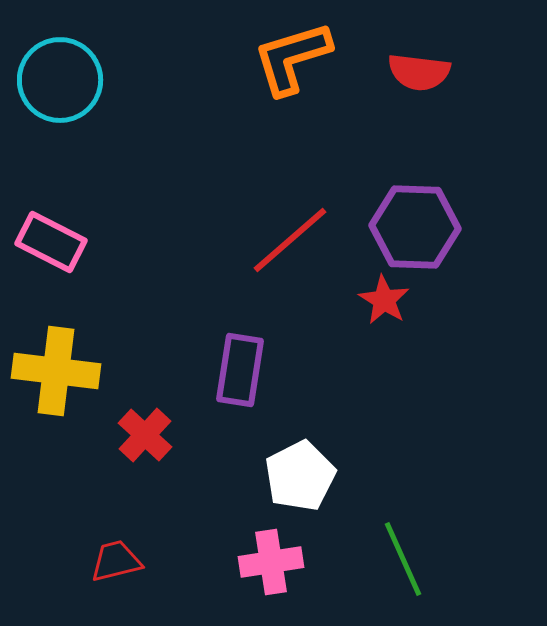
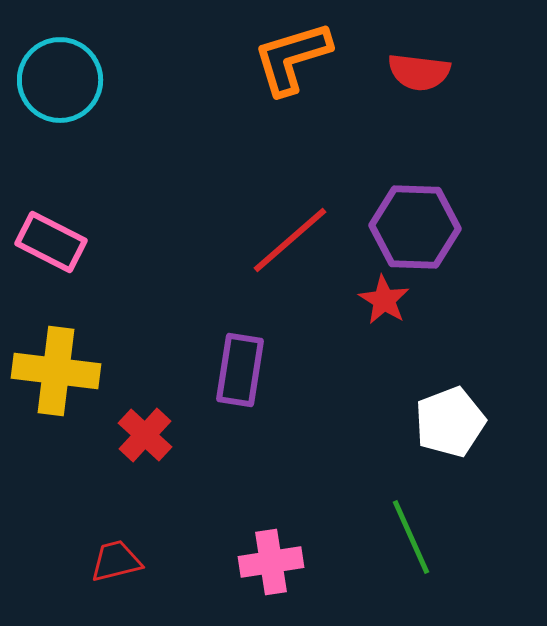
white pentagon: moved 150 px right, 54 px up; rotated 6 degrees clockwise
green line: moved 8 px right, 22 px up
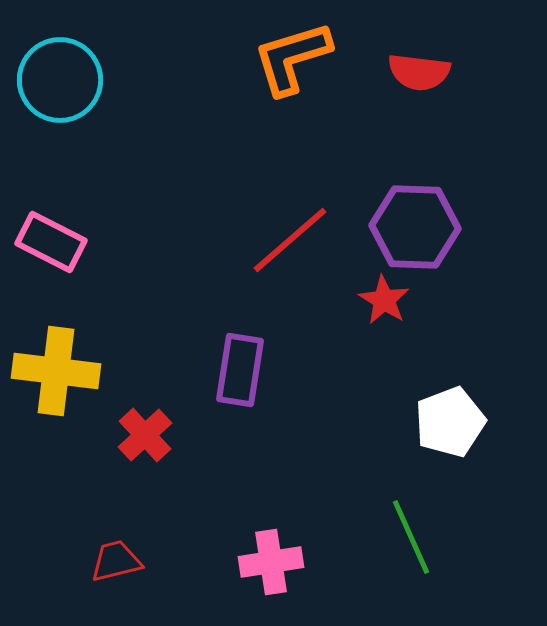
red cross: rotated 4 degrees clockwise
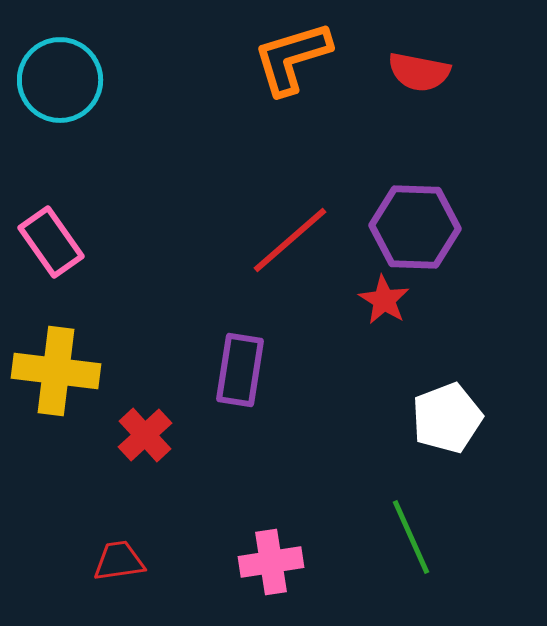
red semicircle: rotated 4 degrees clockwise
pink rectangle: rotated 28 degrees clockwise
white pentagon: moved 3 px left, 4 px up
red trapezoid: moved 3 px right; rotated 6 degrees clockwise
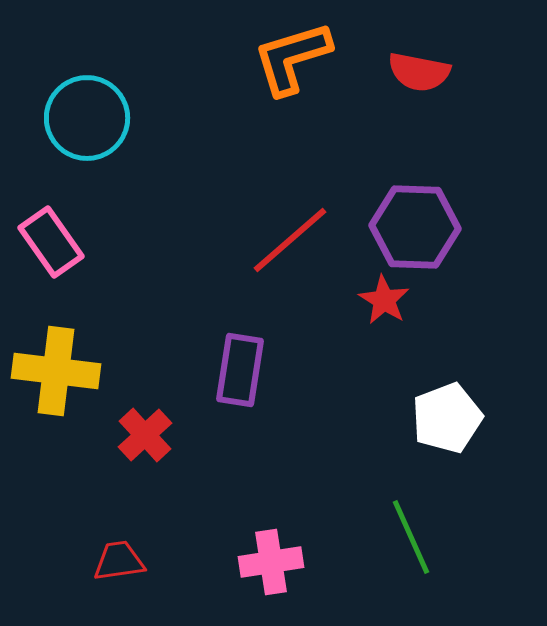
cyan circle: moved 27 px right, 38 px down
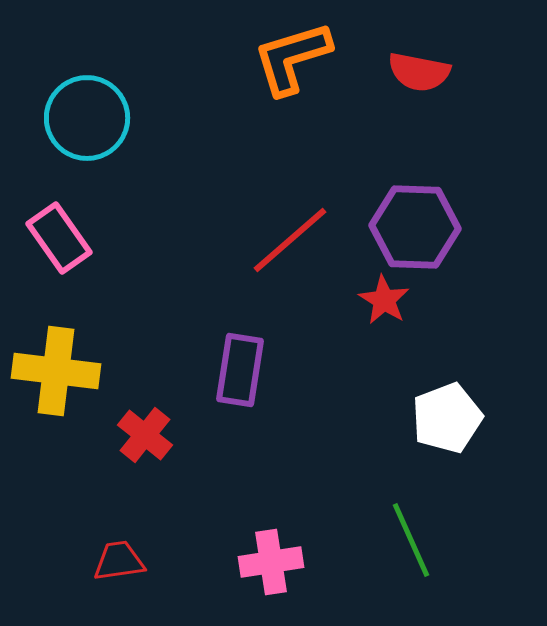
pink rectangle: moved 8 px right, 4 px up
red cross: rotated 8 degrees counterclockwise
green line: moved 3 px down
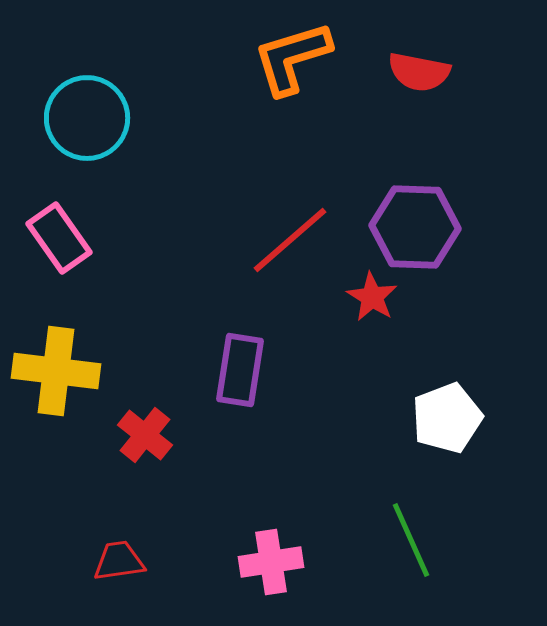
red star: moved 12 px left, 3 px up
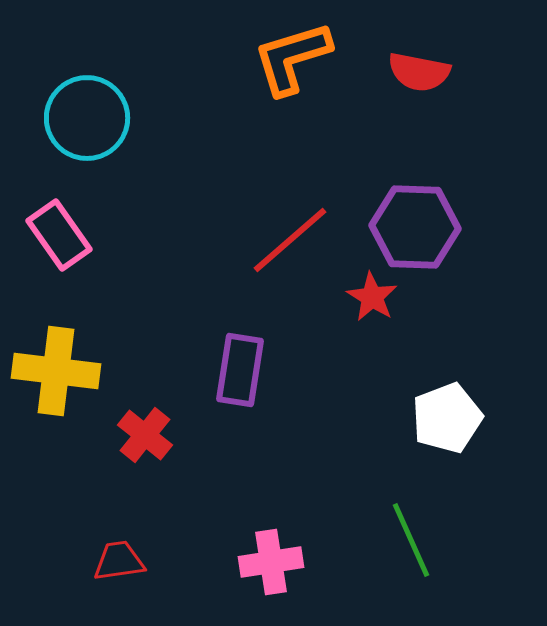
pink rectangle: moved 3 px up
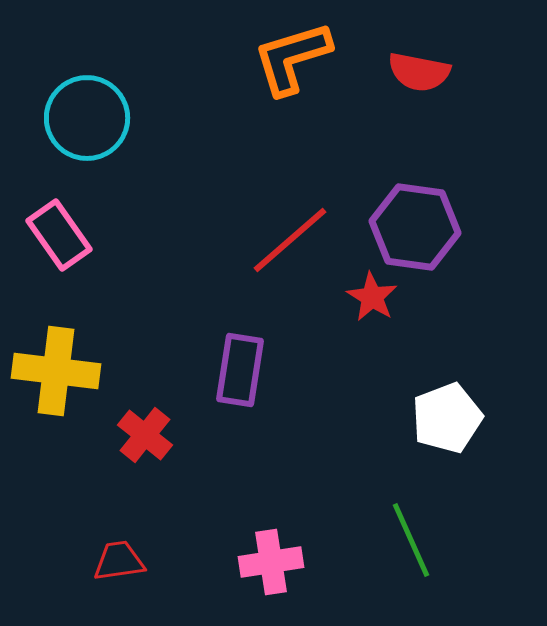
purple hexagon: rotated 6 degrees clockwise
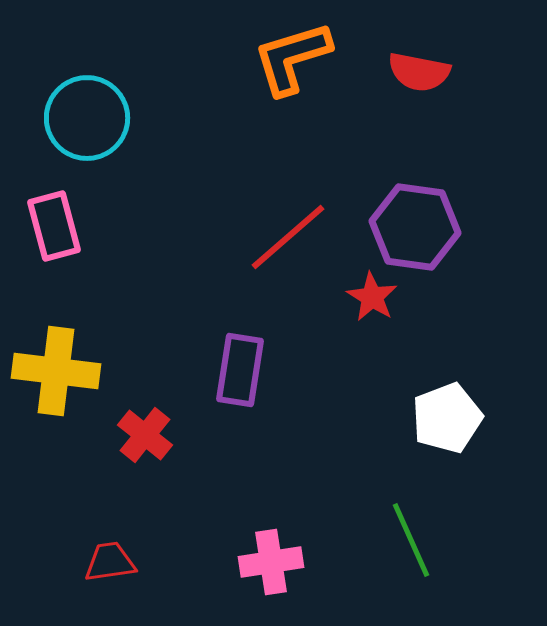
pink rectangle: moved 5 px left, 9 px up; rotated 20 degrees clockwise
red line: moved 2 px left, 3 px up
red trapezoid: moved 9 px left, 1 px down
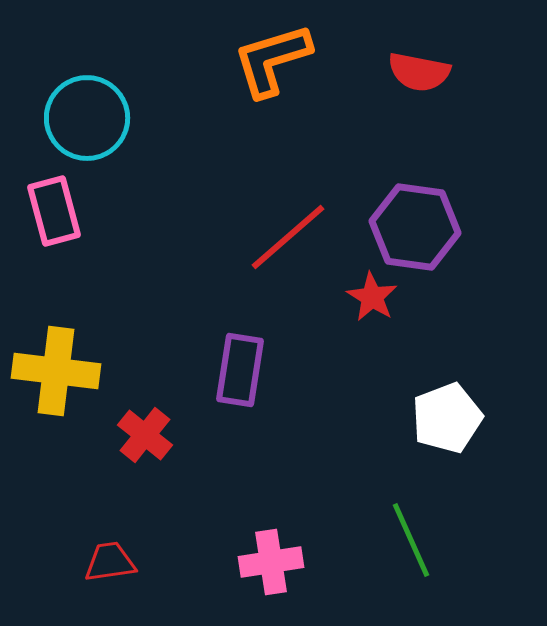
orange L-shape: moved 20 px left, 2 px down
pink rectangle: moved 15 px up
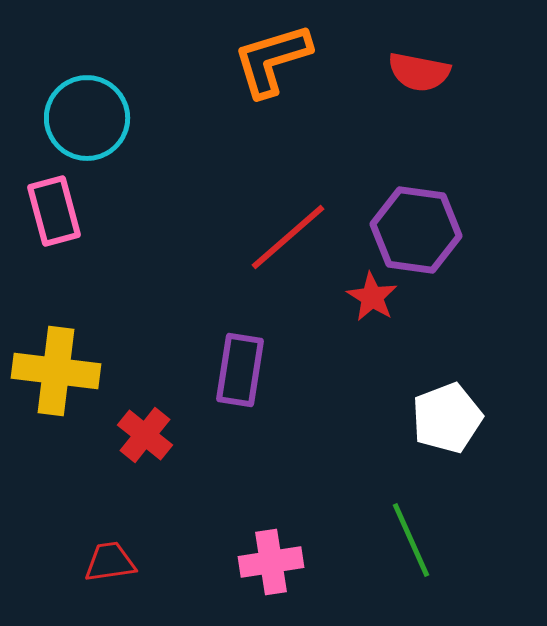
purple hexagon: moved 1 px right, 3 px down
